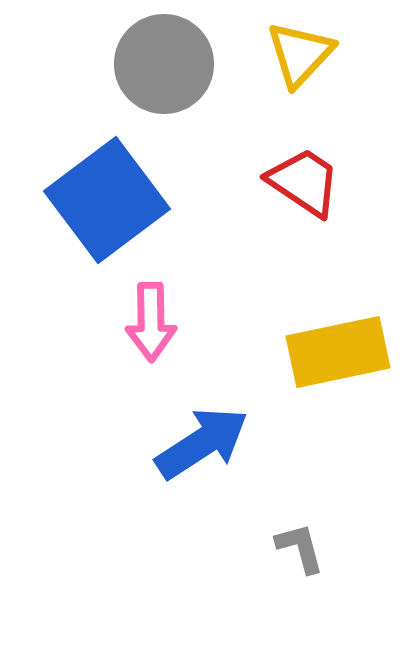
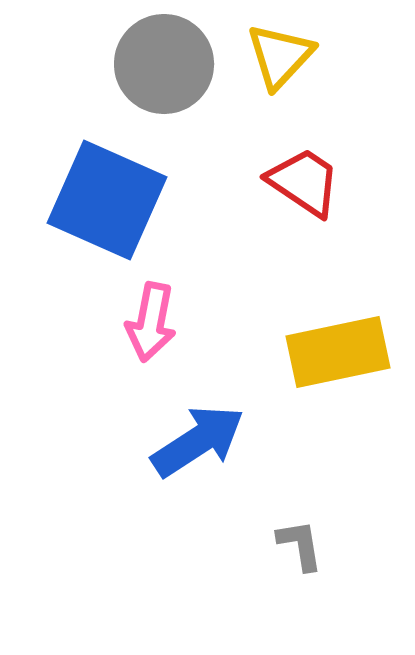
yellow triangle: moved 20 px left, 2 px down
blue square: rotated 29 degrees counterclockwise
pink arrow: rotated 12 degrees clockwise
blue arrow: moved 4 px left, 2 px up
gray L-shape: moved 3 px up; rotated 6 degrees clockwise
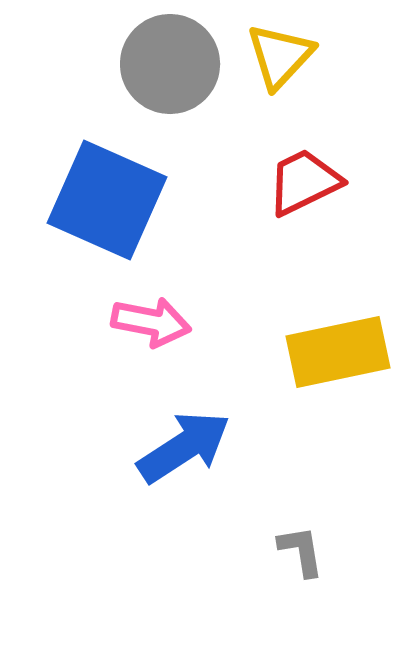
gray circle: moved 6 px right
red trapezoid: rotated 60 degrees counterclockwise
pink arrow: rotated 90 degrees counterclockwise
blue arrow: moved 14 px left, 6 px down
gray L-shape: moved 1 px right, 6 px down
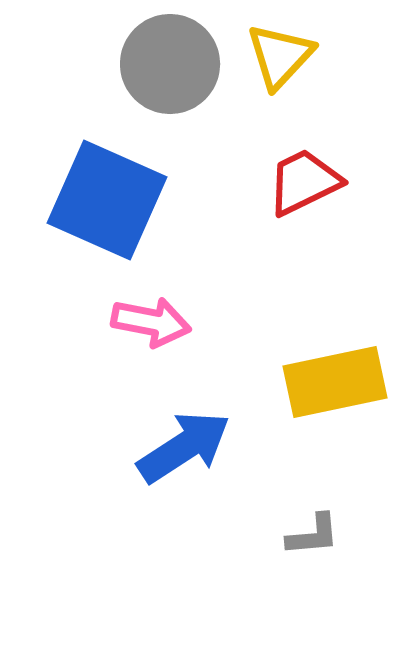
yellow rectangle: moved 3 px left, 30 px down
gray L-shape: moved 12 px right, 16 px up; rotated 94 degrees clockwise
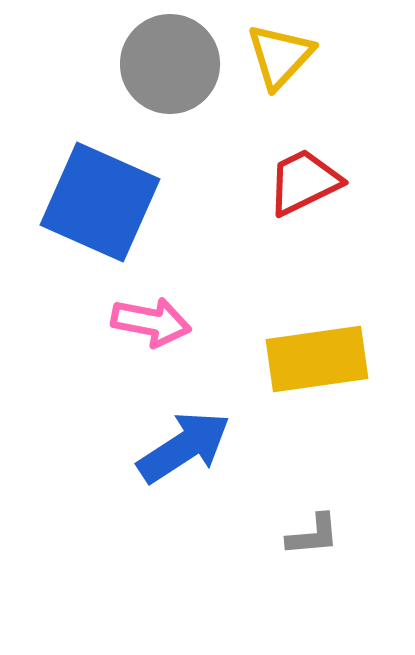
blue square: moved 7 px left, 2 px down
yellow rectangle: moved 18 px left, 23 px up; rotated 4 degrees clockwise
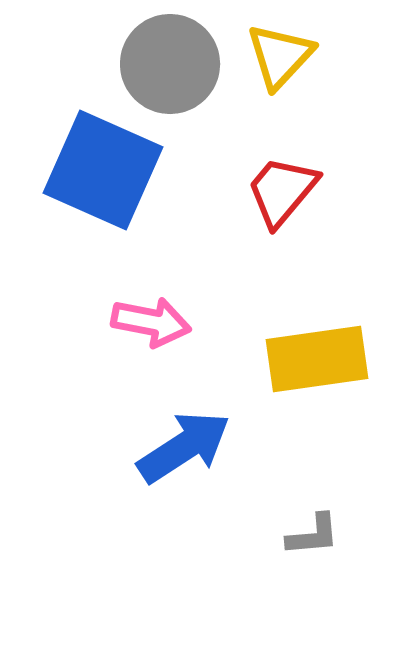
red trapezoid: moved 22 px left, 9 px down; rotated 24 degrees counterclockwise
blue square: moved 3 px right, 32 px up
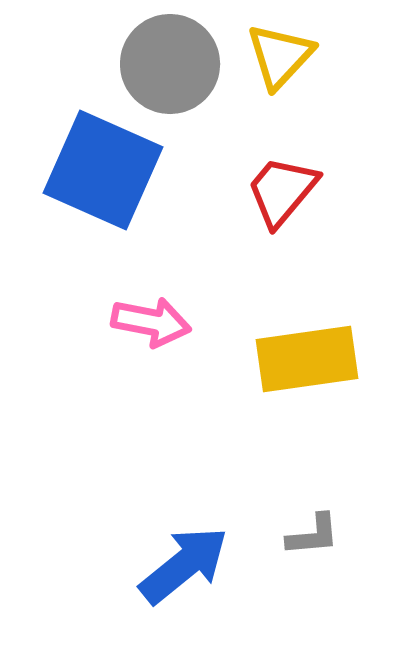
yellow rectangle: moved 10 px left
blue arrow: moved 118 px down; rotated 6 degrees counterclockwise
